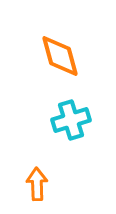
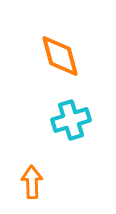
orange arrow: moved 5 px left, 2 px up
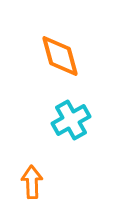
cyan cross: rotated 12 degrees counterclockwise
